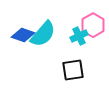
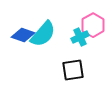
cyan cross: moved 1 px right, 1 px down
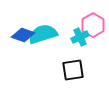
cyan semicircle: rotated 148 degrees counterclockwise
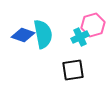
pink hexagon: rotated 15 degrees clockwise
cyan semicircle: rotated 96 degrees clockwise
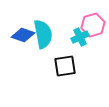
black square: moved 8 px left, 4 px up
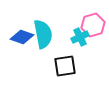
blue diamond: moved 1 px left, 2 px down
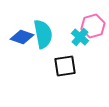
pink hexagon: moved 1 px down
cyan cross: rotated 24 degrees counterclockwise
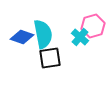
black square: moved 15 px left, 8 px up
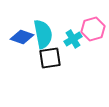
pink hexagon: moved 3 px down
cyan cross: moved 7 px left, 2 px down; rotated 18 degrees clockwise
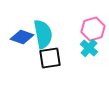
cyan cross: moved 16 px right, 9 px down; rotated 18 degrees counterclockwise
